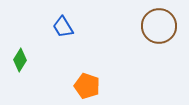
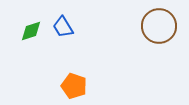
green diamond: moved 11 px right, 29 px up; rotated 40 degrees clockwise
orange pentagon: moved 13 px left
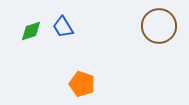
orange pentagon: moved 8 px right, 2 px up
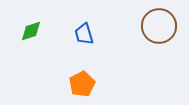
blue trapezoid: moved 21 px right, 7 px down; rotated 15 degrees clockwise
orange pentagon: rotated 25 degrees clockwise
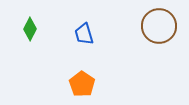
green diamond: moved 1 px left, 2 px up; rotated 45 degrees counterclockwise
orange pentagon: rotated 10 degrees counterclockwise
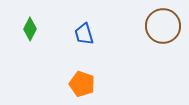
brown circle: moved 4 px right
orange pentagon: rotated 15 degrees counterclockwise
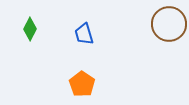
brown circle: moved 6 px right, 2 px up
orange pentagon: rotated 15 degrees clockwise
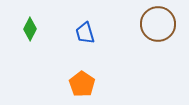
brown circle: moved 11 px left
blue trapezoid: moved 1 px right, 1 px up
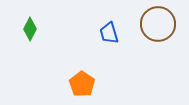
blue trapezoid: moved 24 px right
